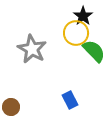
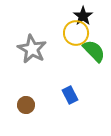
blue rectangle: moved 5 px up
brown circle: moved 15 px right, 2 px up
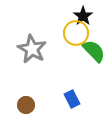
blue rectangle: moved 2 px right, 4 px down
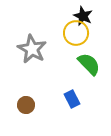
black star: rotated 12 degrees counterclockwise
green semicircle: moved 5 px left, 13 px down
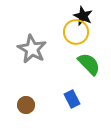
yellow circle: moved 1 px up
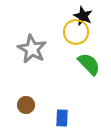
blue rectangle: moved 10 px left, 19 px down; rotated 30 degrees clockwise
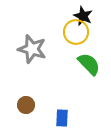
gray star: rotated 12 degrees counterclockwise
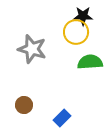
black star: rotated 24 degrees counterclockwise
green semicircle: moved 1 px right, 2 px up; rotated 50 degrees counterclockwise
brown circle: moved 2 px left
blue rectangle: rotated 42 degrees clockwise
